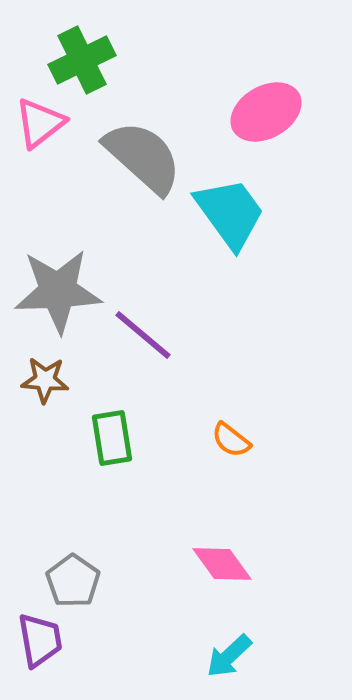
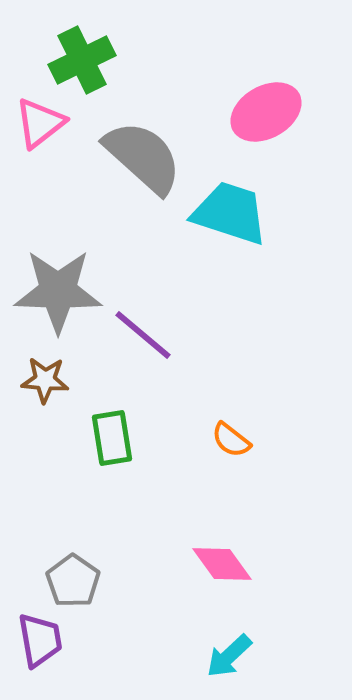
cyan trapezoid: rotated 36 degrees counterclockwise
gray star: rotated 4 degrees clockwise
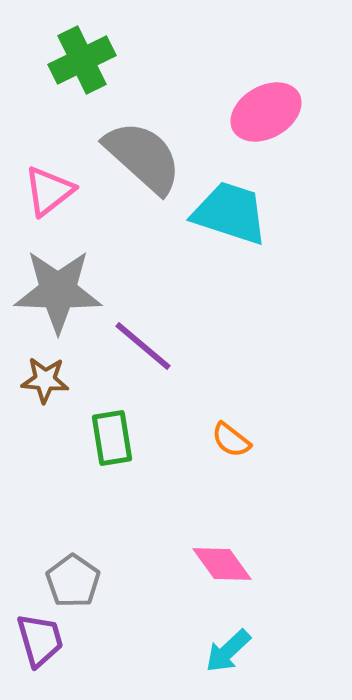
pink triangle: moved 9 px right, 68 px down
purple line: moved 11 px down
purple trapezoid: rotated 6 degrees counterclockwise
cyan arrow: moved 1 px left, 5 px up
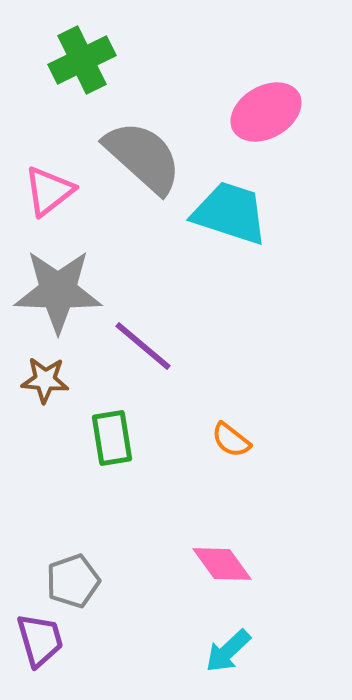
gray pentagon: rotated 18 degrees clockwise
